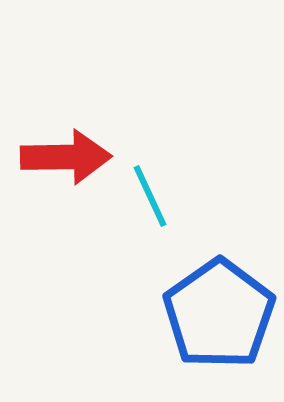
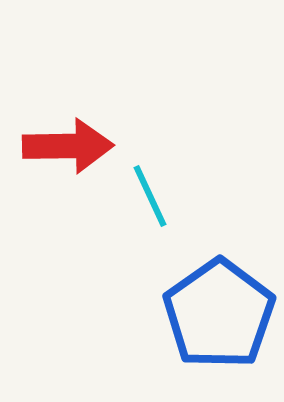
red arrow: moved 2 px right, 11 px up
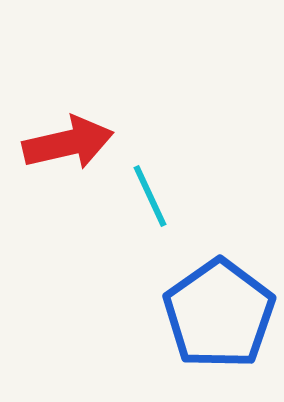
red arrow: moved 3 px up; rotated 12 degrees counterclockwise
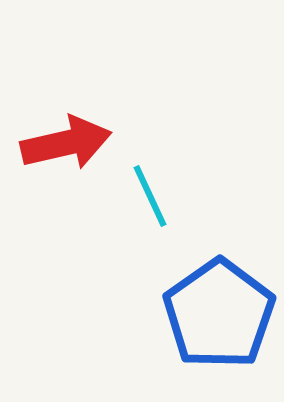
red arrow: moved 2 px left
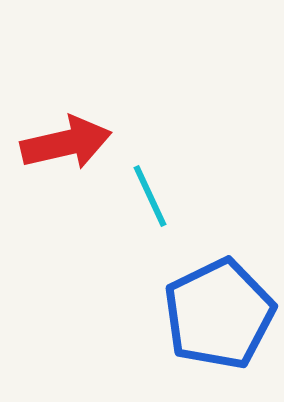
blue pentagon: rotated 9 degrees clockwise
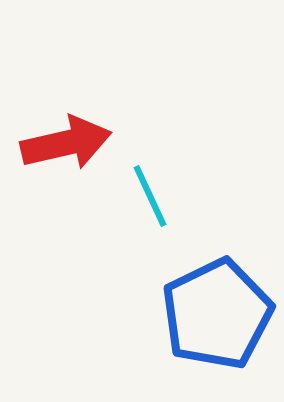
blue pentagon: moved 2 px left
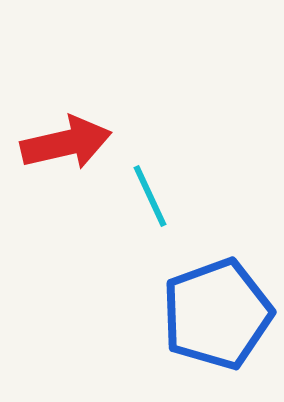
blue pentagon: rotated 6 degrees clockwise
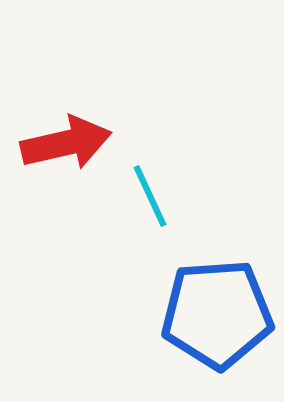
blue pentagon: rotated 16 degrees clockwise
